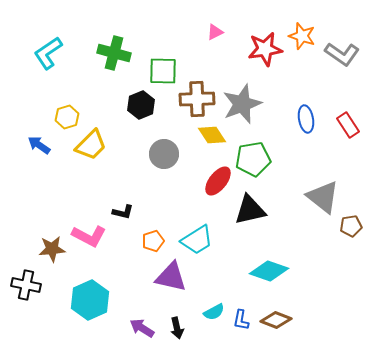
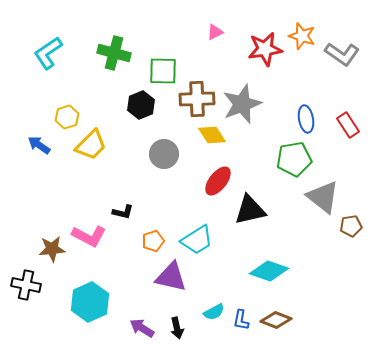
green pentagon: moved 41 px right
cyan hexagon: moved 2 px down
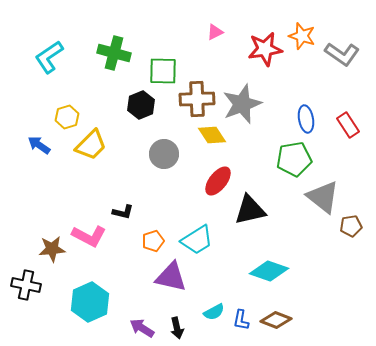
cyan L-shape: moved 1 px right, 4 px down
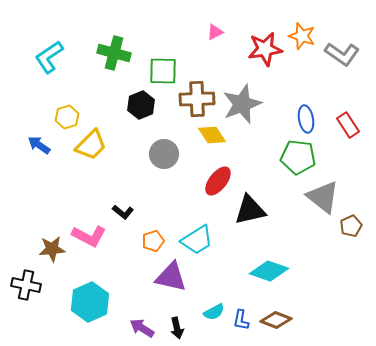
green pentagon: moved 4 px right, 2 px up; rotated 16 degrees clockwise
black L-shape: rotated 25 degrees clockwise
brown pentagon: rotated 15 degrees counterclockwise
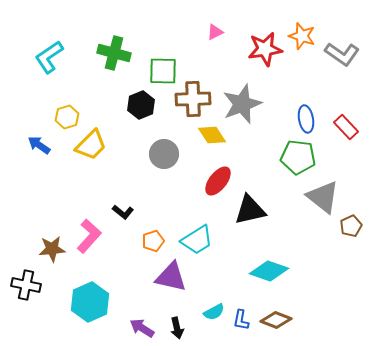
brown cross: moved 4 px left
red rectangle: moved 2 px left, 2 px down; rotated 10 degrees counterclockwise
pink L-shape: rotated 76 degrees counterclockwise
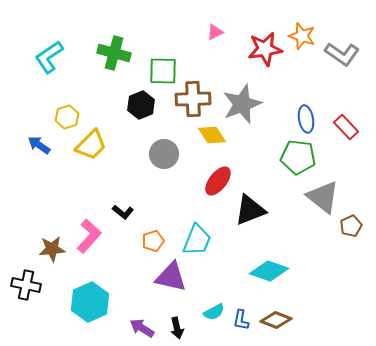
black triangle: rotated 8 degrees counterclockwise
cyan trapezoid: rotated 36 degrees counterclockwise
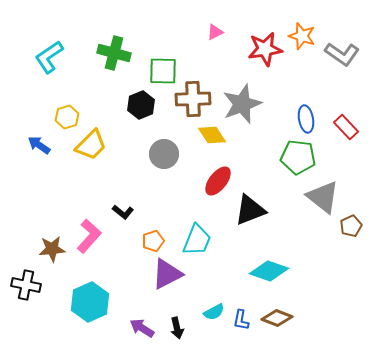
purple triangle: moved 4 px left, 3 px up; rotated 40 degrees counterclockwise
brown diamond: moved 1 px right, 2 px up
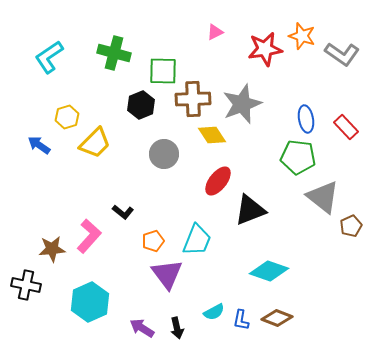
yellow trapezoid: moved 4 px right, 2 px up
purple triangle: rotated 40 degrees counterclockwise
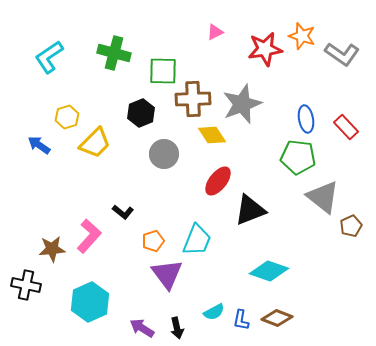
black hexagon: moved 8 px down
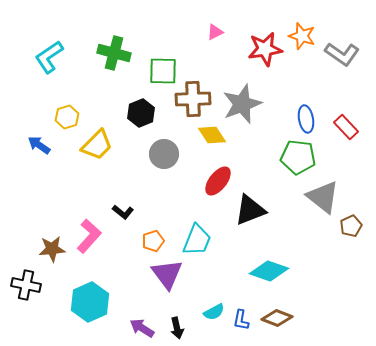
yellow trapezoid: moved 2 px right, 2 px down
